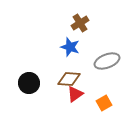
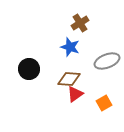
black circle: moved 14 px up
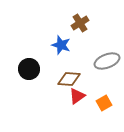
blue star: moved 9 px left, 2 px up
red triangle: moved 2 px right, 2 px down
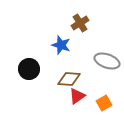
gray ellipse: rotated 40 degrees clockwise
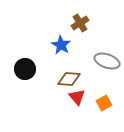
blue star: rotated 12 degrees clockwise
black circle: moved 4 px left
red triangle: moved 1 px down; rotated 36 degrees counterclockwise
